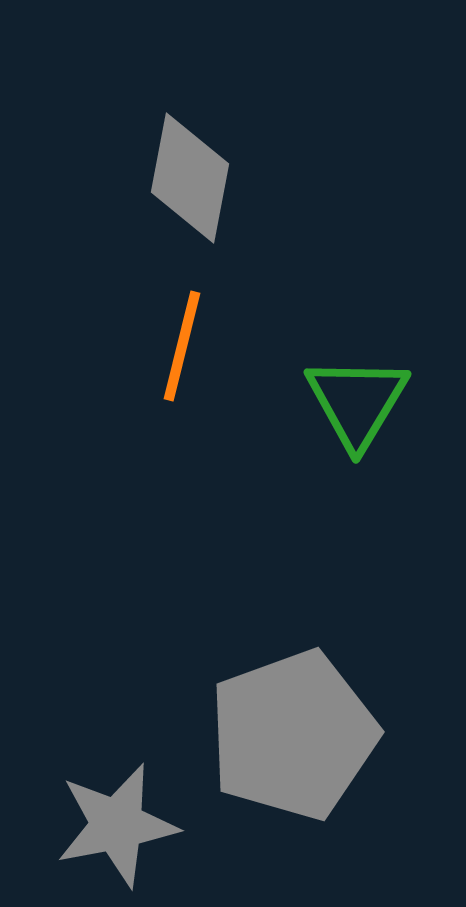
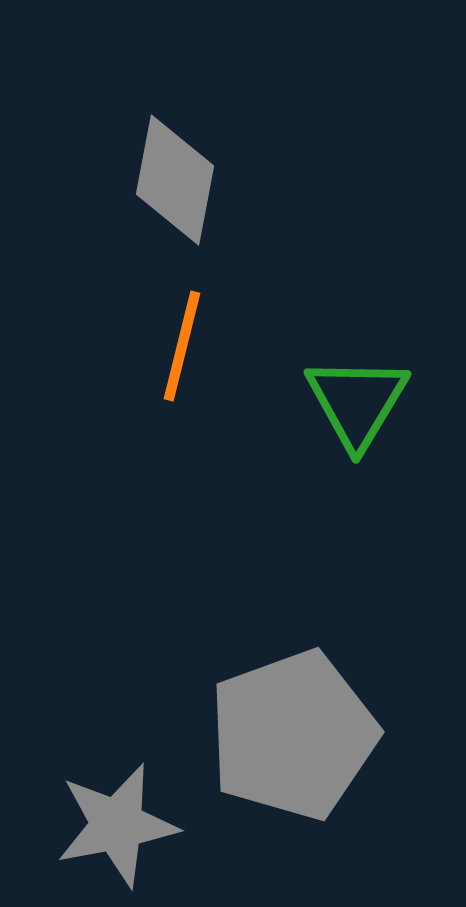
gray diamond: moved 15 px left, 2 px down
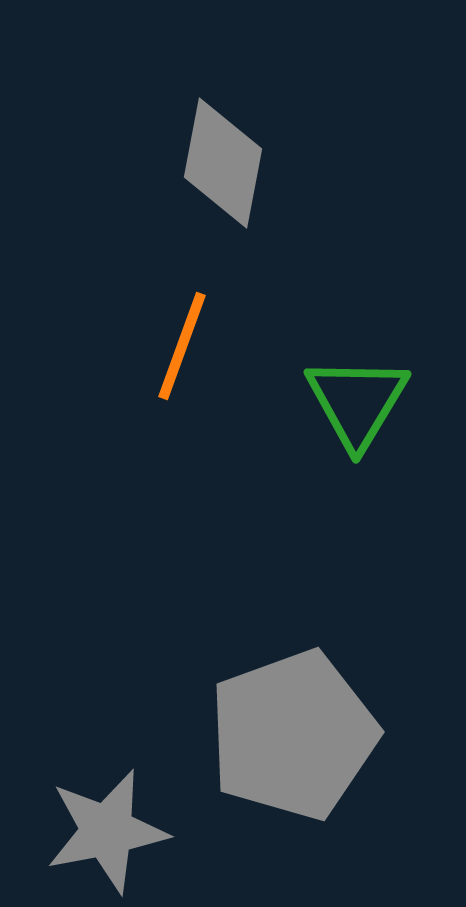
gray diamond: moved 48 px right, 17 px up
orange line: rotated 6 degrees clockwise
gray star: moved 10 px left, 6 px down
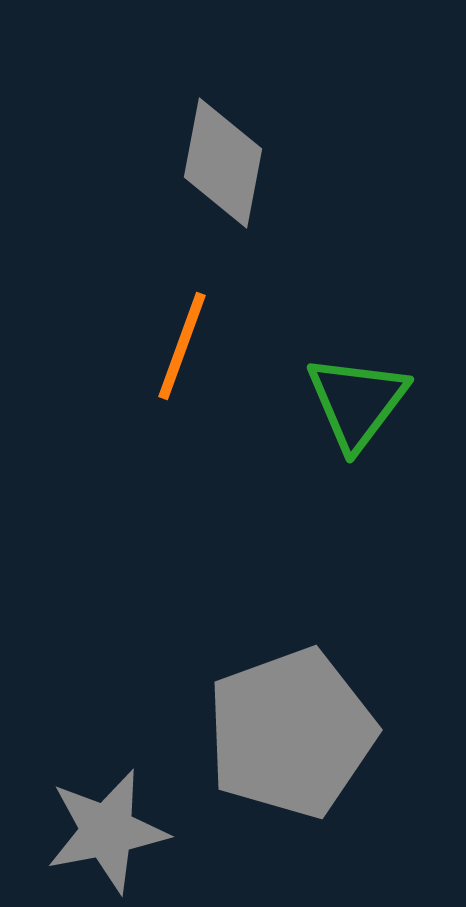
green triangle: rotated 6 degrees clockwise
gray pentagon: moved 2 px left, 2 px up
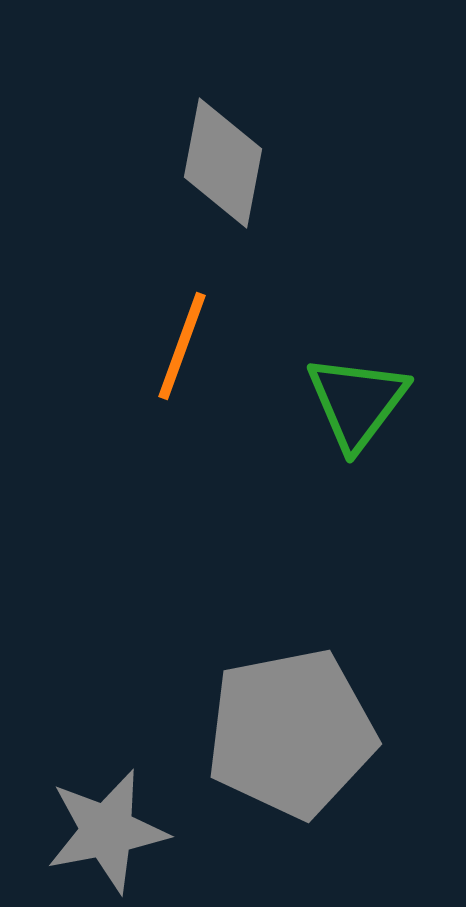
gray pentagon: rotated 9 degrees clockwise
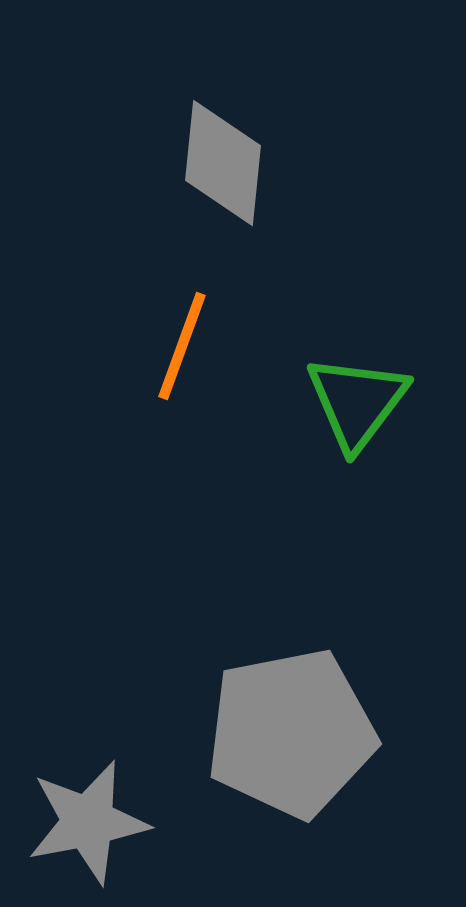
gray diamond: rotated 5 degrees counterclockwise
gray star: moved 19 px left, 9 px up
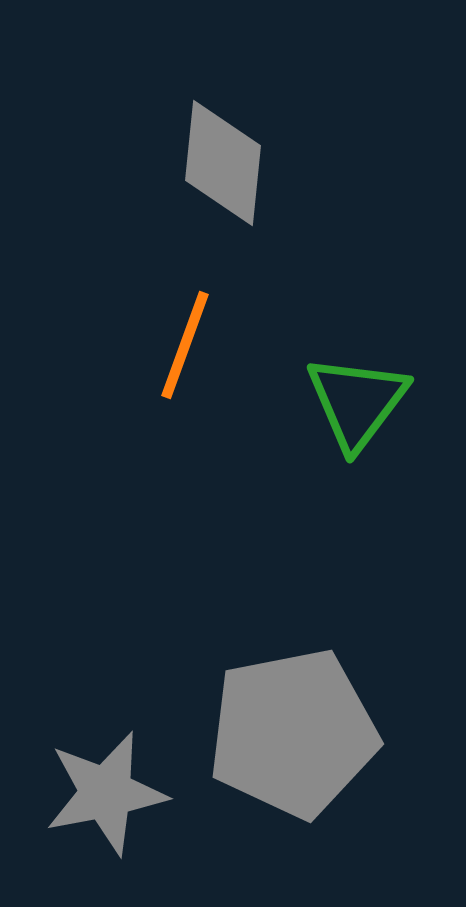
orange line: moved 3 px right, 1 px up
gray pentagon: moved 2 px right
gray star: moved 18 px right, 29 px up
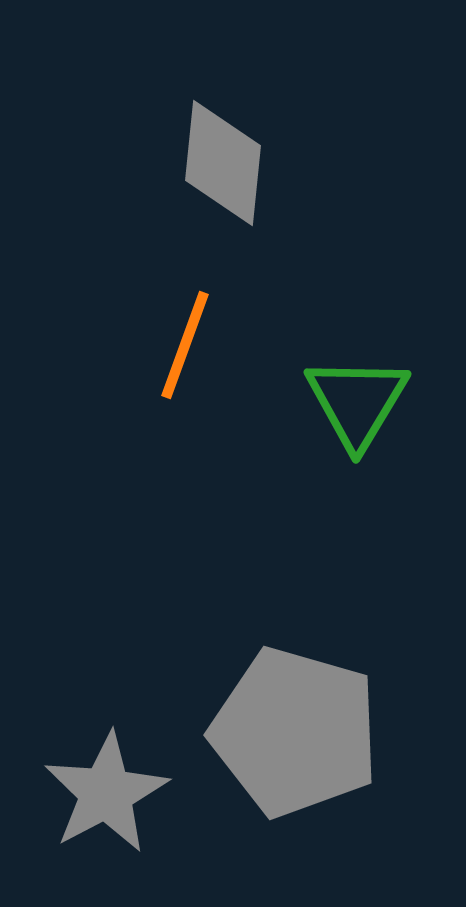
green triangle: rotated 6 degrees counterclockwise
gray pentagon: moved 2 px right, 1 px up; rotated 27 degrees clockwise
gray star: rotated 17 degrees counterclockwise
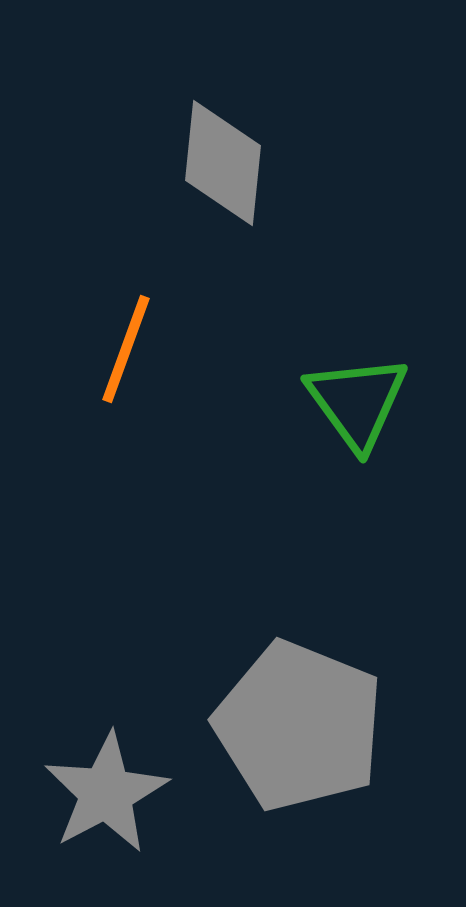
orange line: moved 59 px left, 4 px down
green triangle: rotated 7 degrees counterclockwise
gray pentagon: moved 4 px right, 6 px up; rotated 6 degrees clockwise
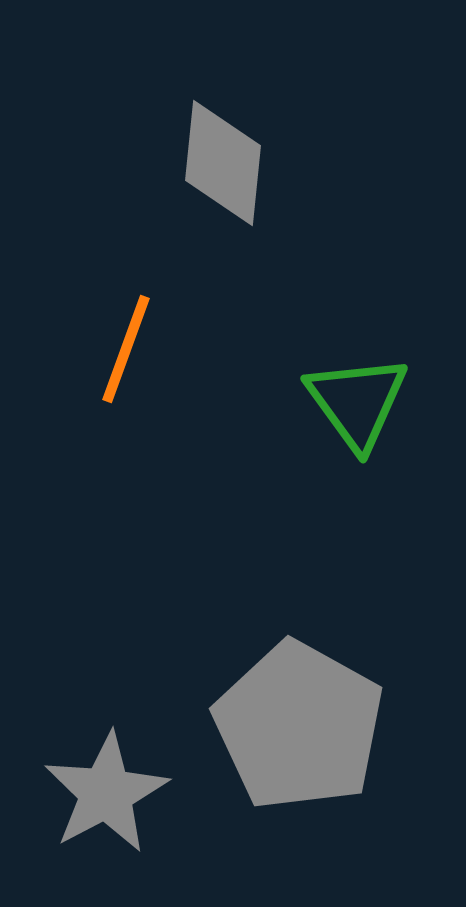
gray pentagon: rotated 7 degrees clockwise
